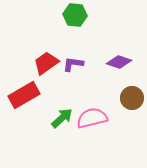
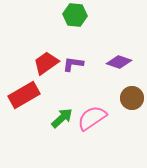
pink semicircle: rotated 20 degrees counterclockwise
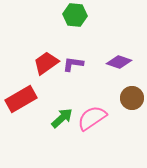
red rectangle: moved 3 px left, 4 px down
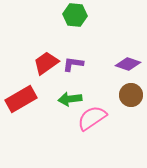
purple diamond: moved 9 px right, 2 px down
brown circle: moved 1 px left, 3 px up
green arrow: moved 8 px right, 19 px up; rotated 145 degrees counterclockwise
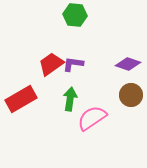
red trapezoid: moved 5 px right, 1 px down
green arrow: rotated 105 degrees clockwise
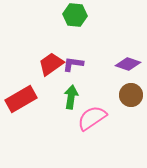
green arrow: moved 1 px right, 2 px up
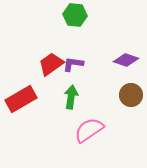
purple diamond: moved 2 px left, 4 px up
pink semicircle: moved 3 px left, 12 px down
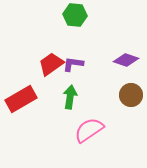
green arrow: moved 1 px left
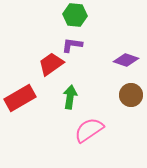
purple L-shape: moved 1 px left, 19 px up
red rectangle: moved 1 px left, 1 px up
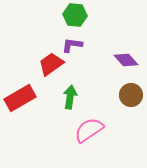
purple diamond: rotated 30 degrees clockwise
